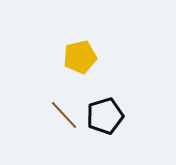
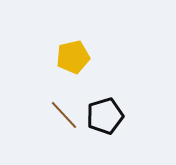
yellow pentagon: moved 7 px left
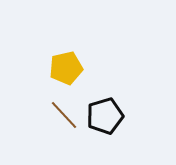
yellow pentagon: moved 7 px left, 11 px down
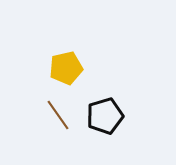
brown line: moved 6 px left; rotated 8 degrees clockwise
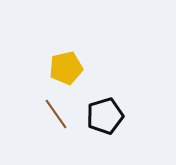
brown line: moved 2 px left, 1 px up
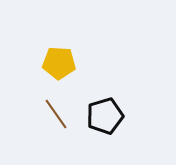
yellow pentagon: moved 7 px left, 5 px up; rotated 16 degrees clockwise
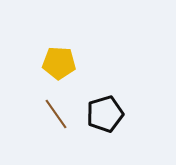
black pentagon: moved 2 px up
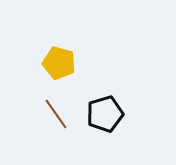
yellow pentagon: rotated 12 degrees clockwise
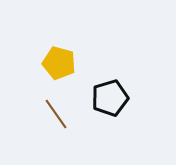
black pentagon: moved 5 px right, 16 px up
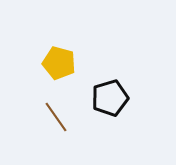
brown line: moved 3 px down
